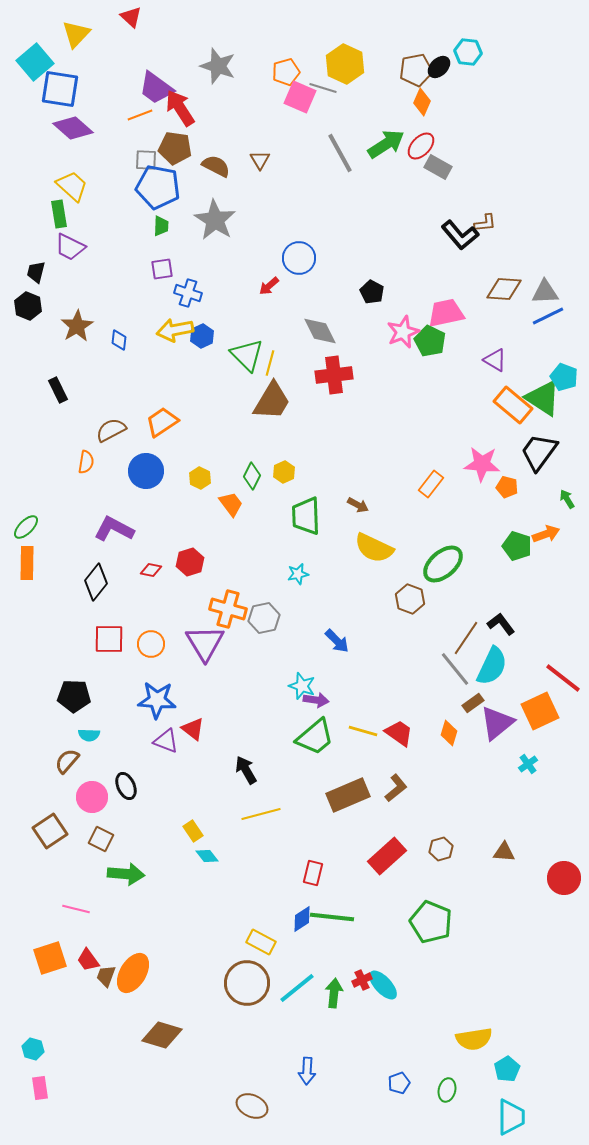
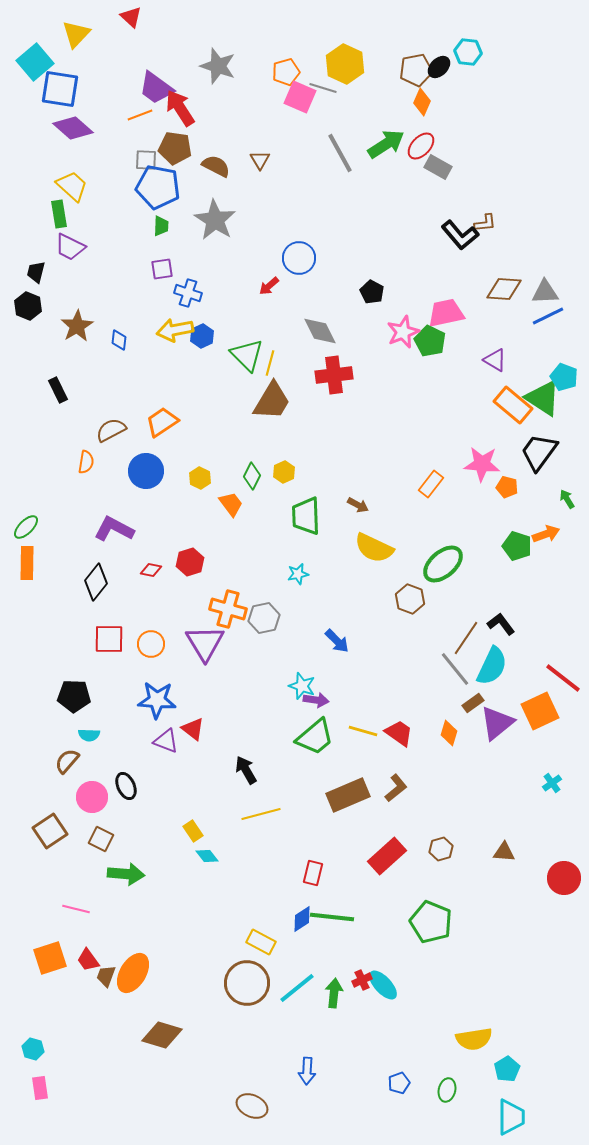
cyan cross at (528, 764): moved 24 px right, 19 px down
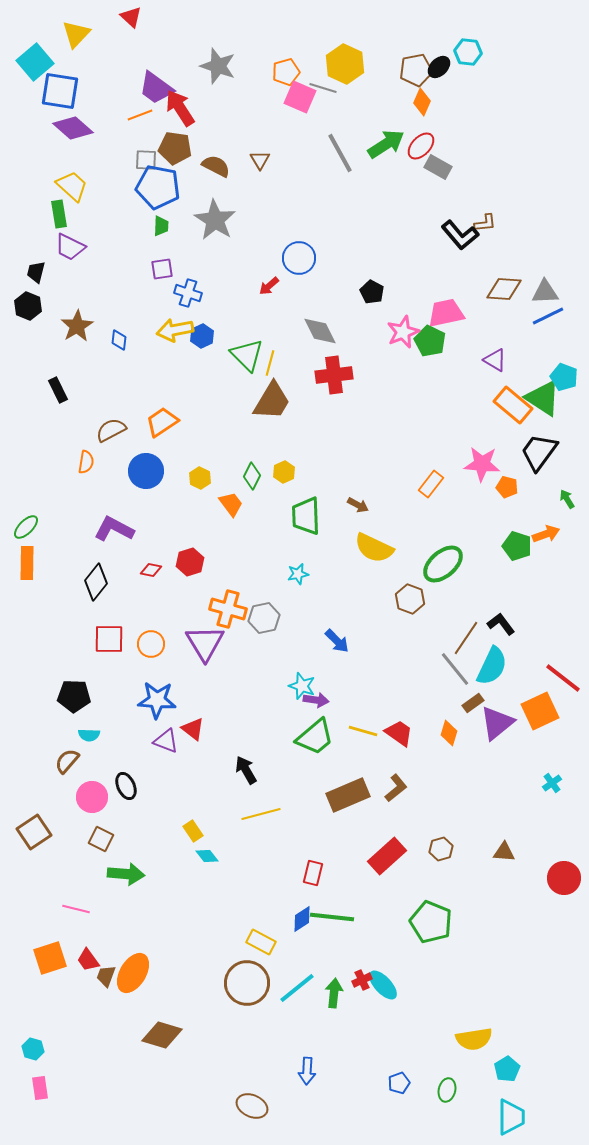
blue square at (60, 89): moved 2 px down
brown square at (50, 831): moved 16 px left, 1 px down
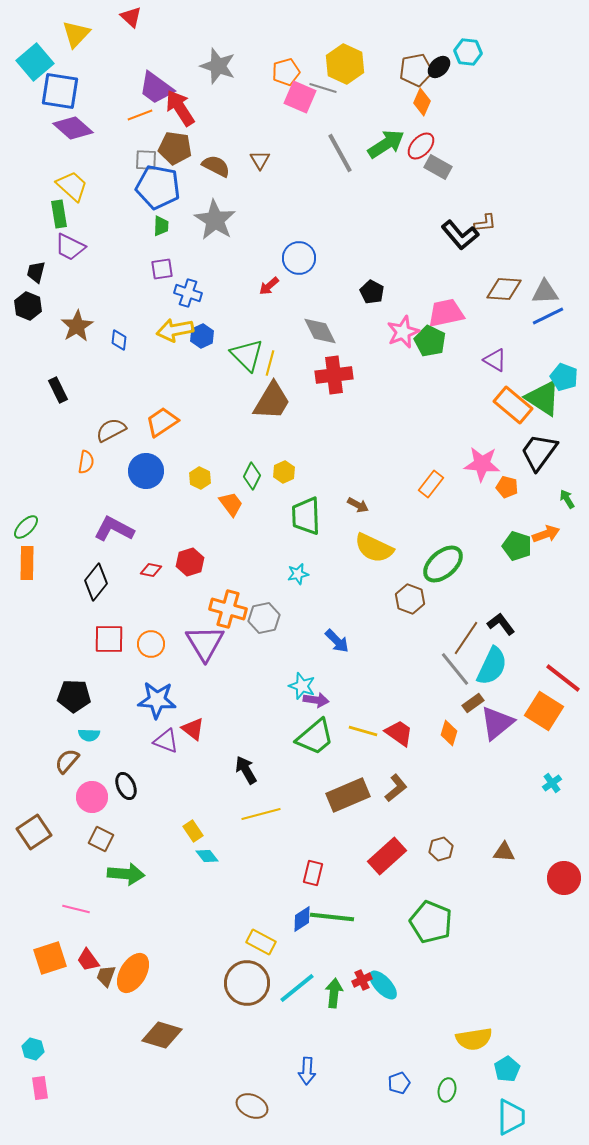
orange square at (540, 711): moved 4 px right; rotated 33 degrees counterclockwise
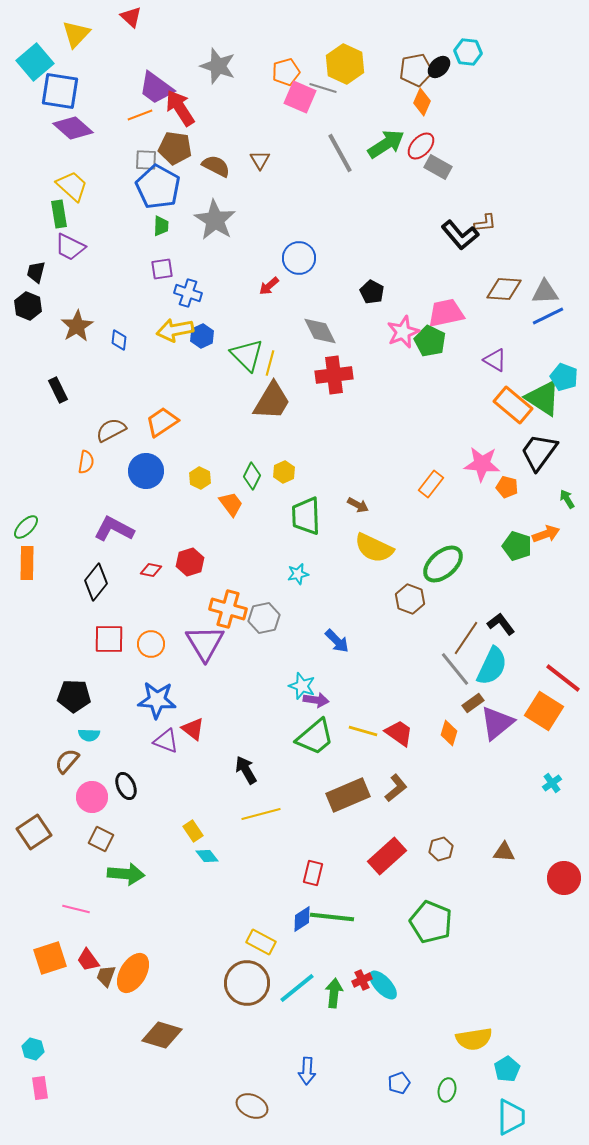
blue pentagon at (158, 187): rotated 18 degrees clockwise
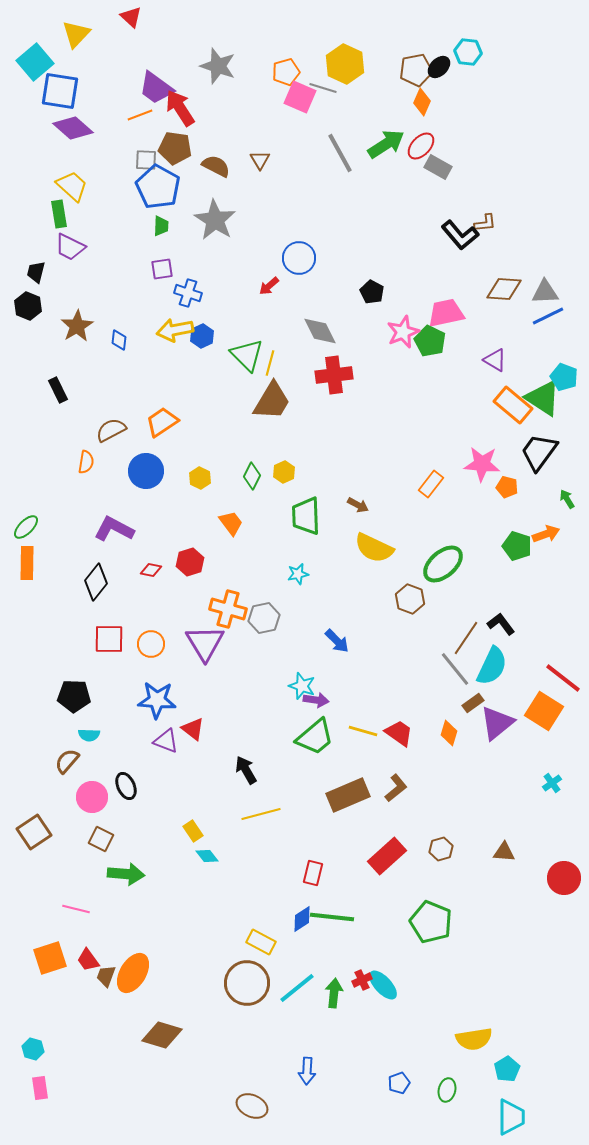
orange trapezoid at (231, 504): moved 19 px down
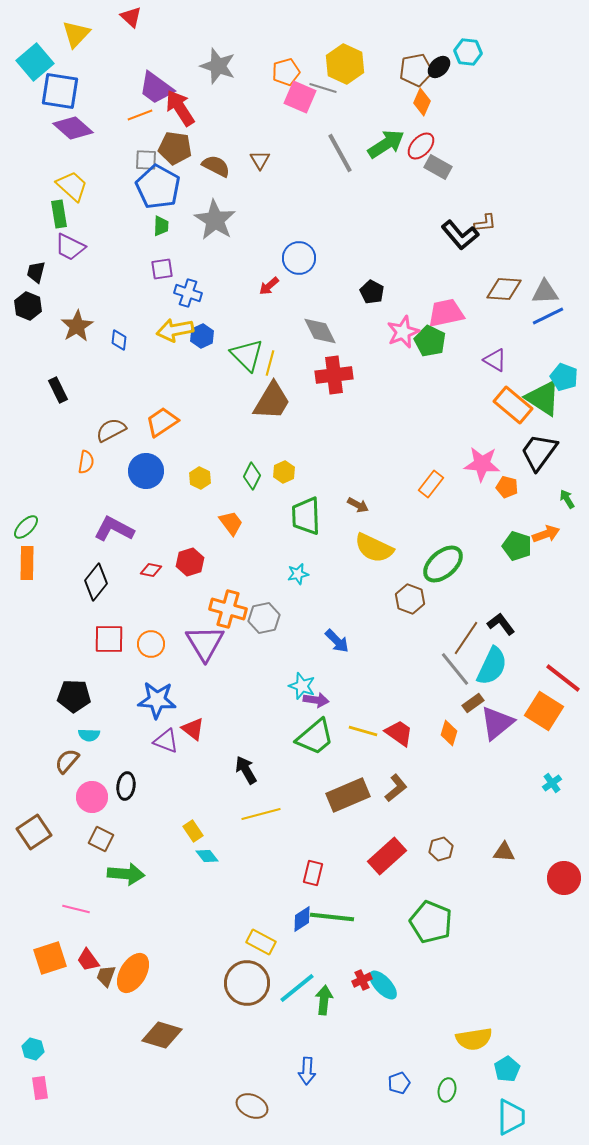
black ellipse at (126, 786): rotated 32 degrees clockwise
green arrow at (334, 993): moved 10 px left, 7 px down
